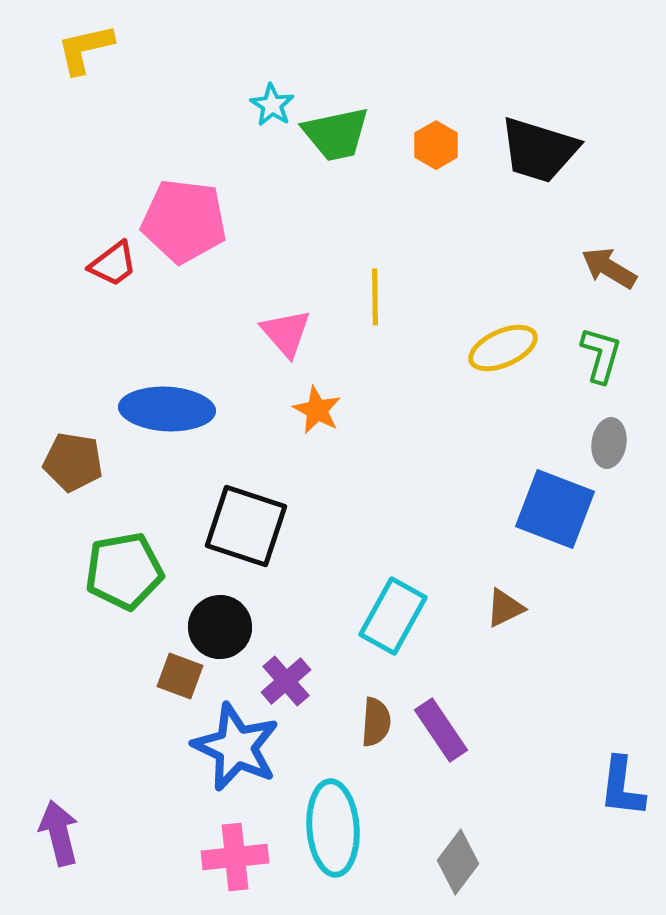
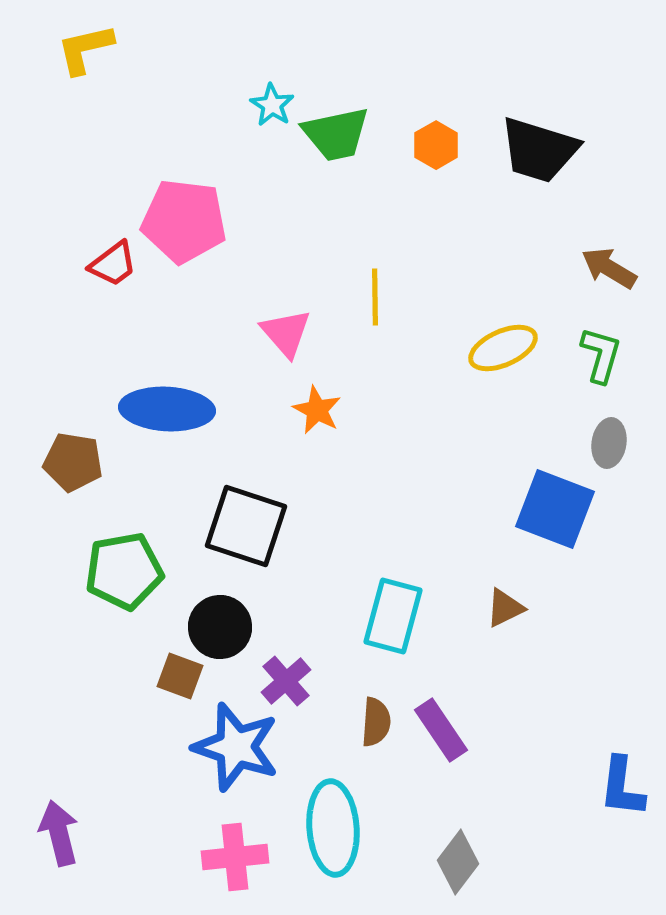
cyan rectangle: rotated 14 degrees counterclockwise
blue star: rotated 6 degrees counterclockwise
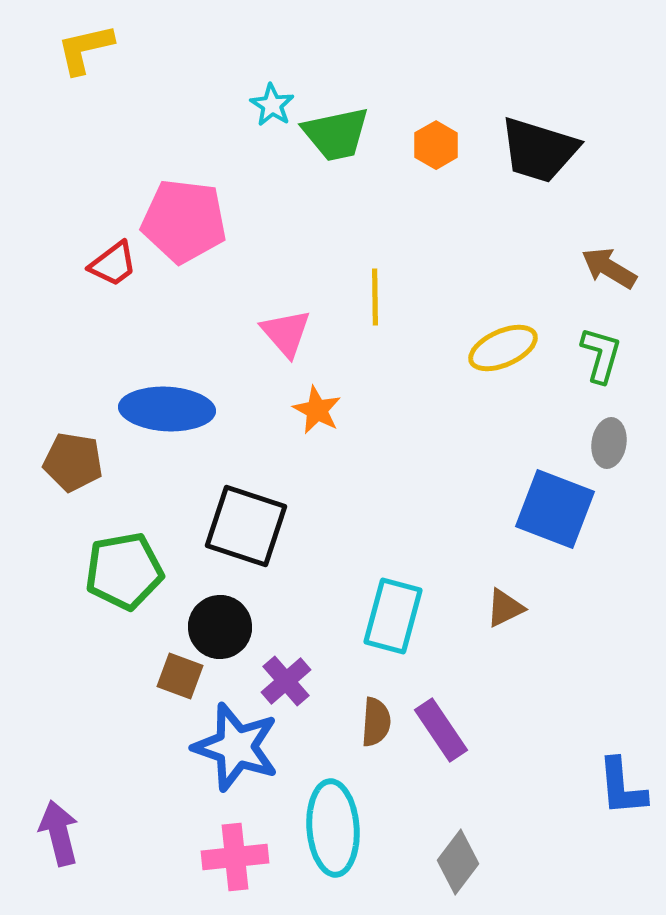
blue L-shape: rotated 12 degrees counterclockwise
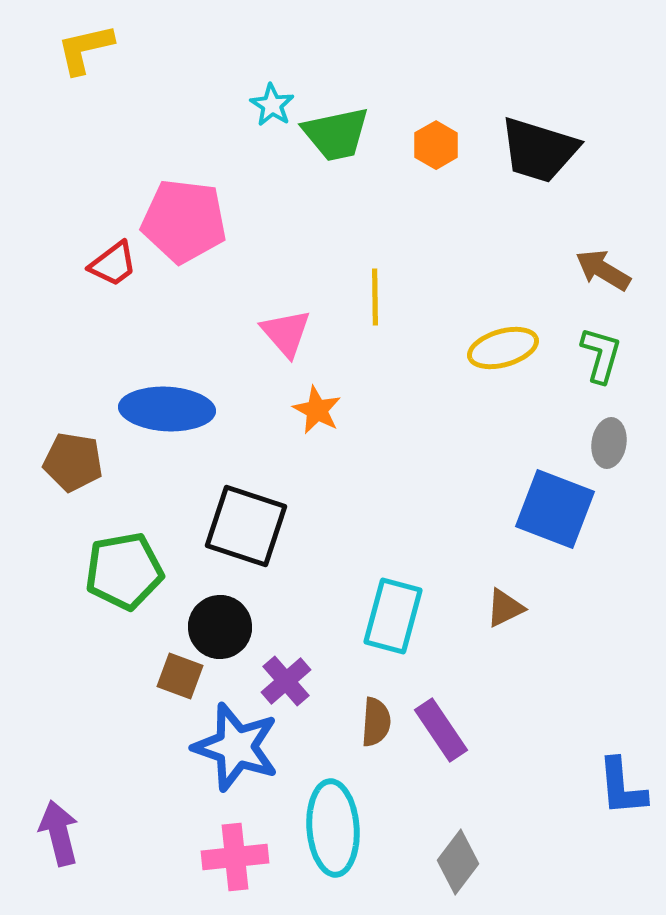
brown arrow: moved 6 px left, 2 px down
yellow ellipse: rotated 8 degrees clockwise
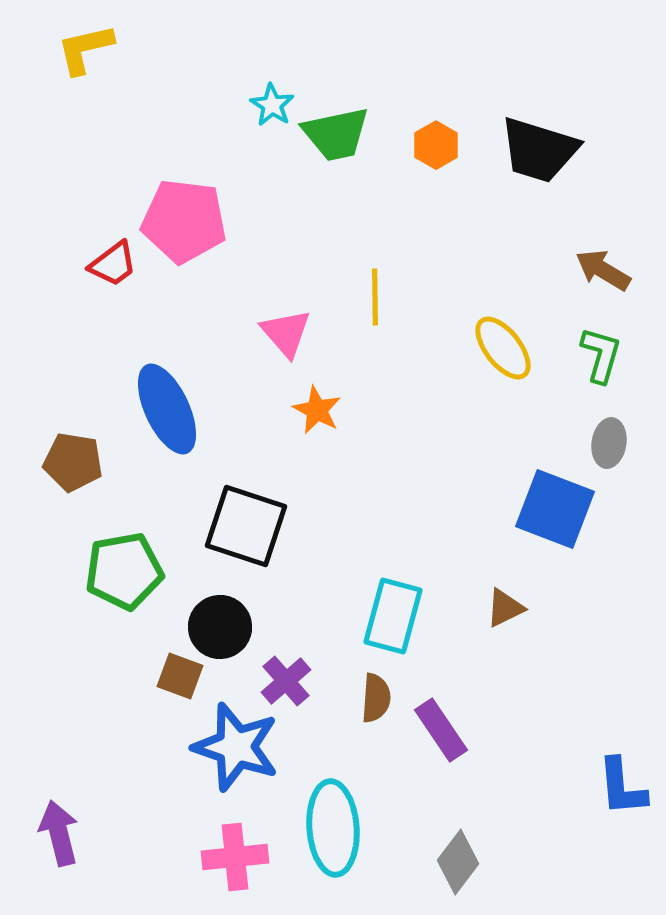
yellow ellipse: rotated 68 degrees clockwise
blue ellipse: rotated 62 degrees clockwise
brown semicircle: moved 24 px up
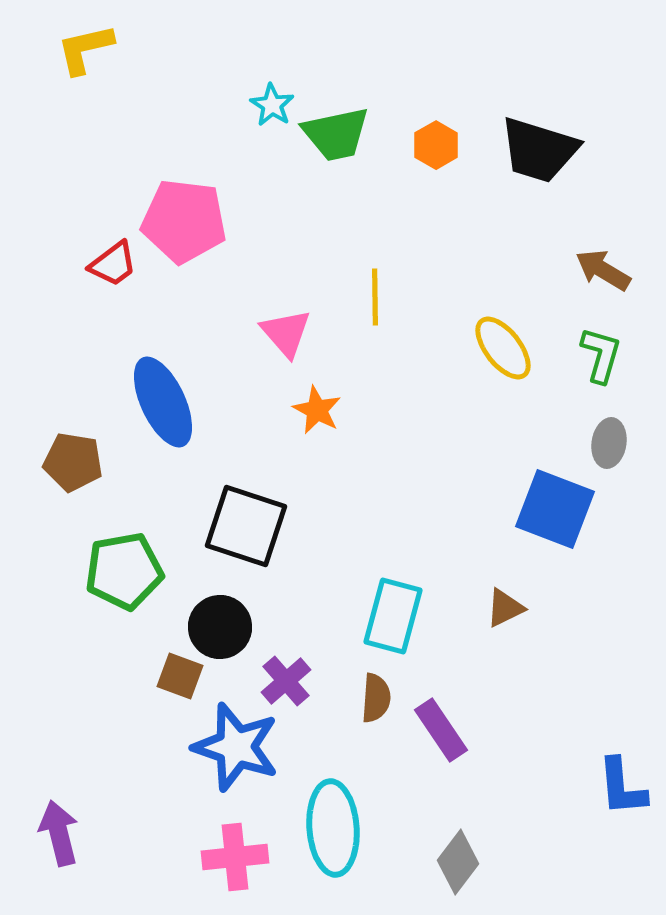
blue ellipse: moved 4 px left, 7 px up
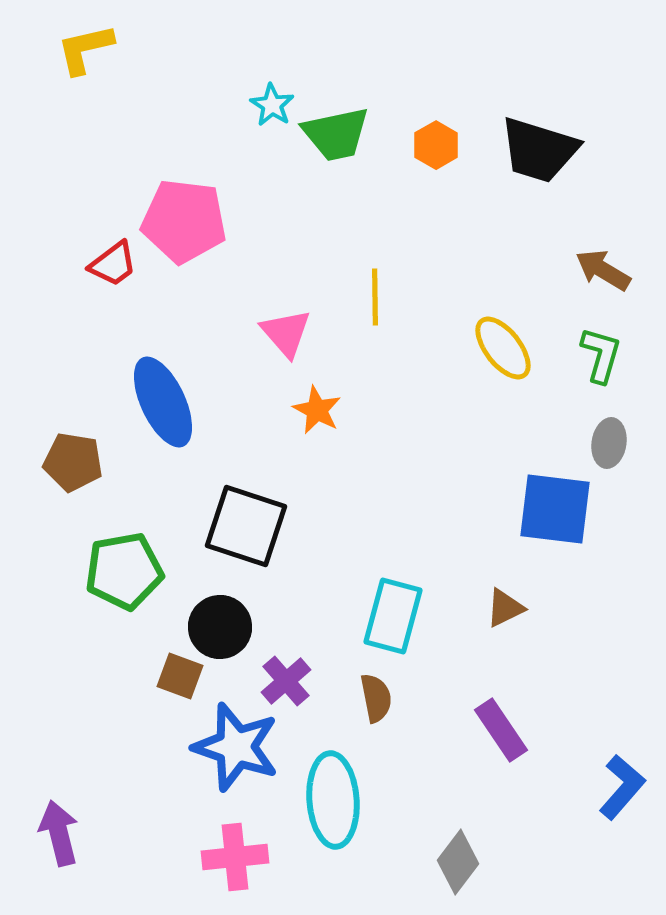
blue square: rotated 14 degrees counterclockwise
brown semicircle: rotated 15 degrees counterclockwise
purple rectangle: moved 60 px right
blue L-shape: rotated 134 degrees counterclockwise
cyan ellipse: moved 28 px up
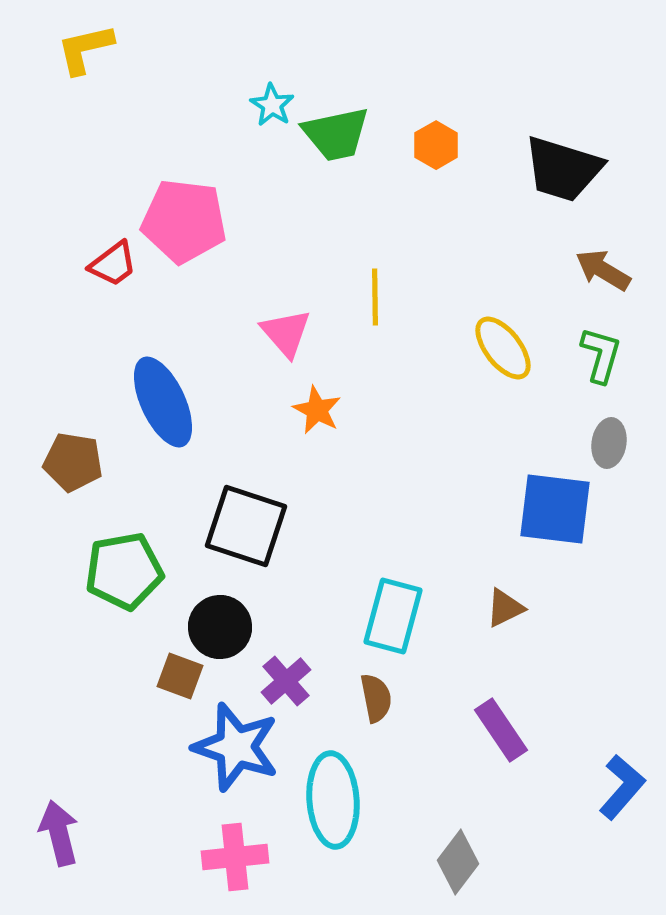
black trapezoid: moved 24 px right, 19 px down
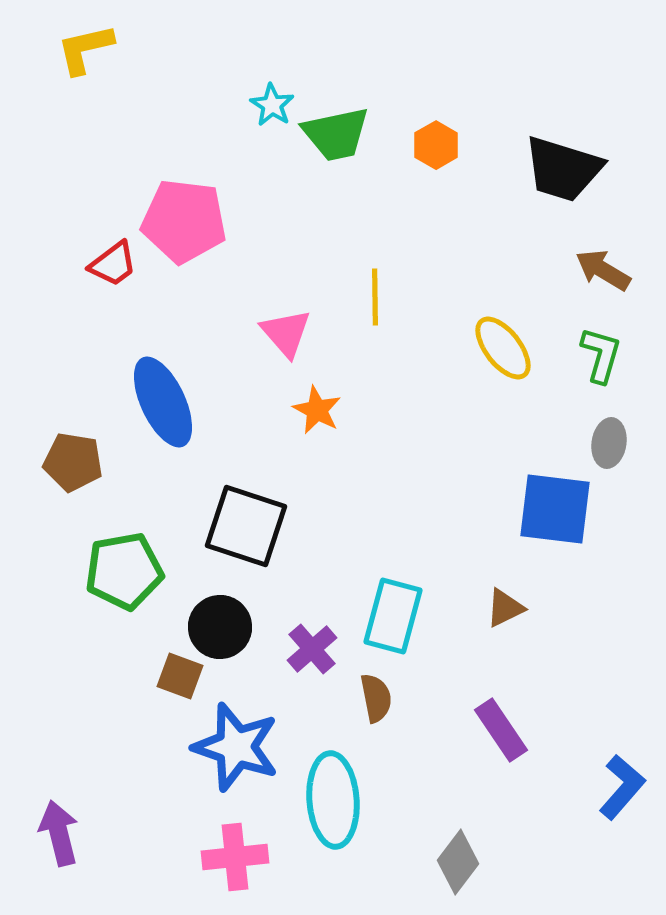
purple cross: moved 26 px right, 32 px up
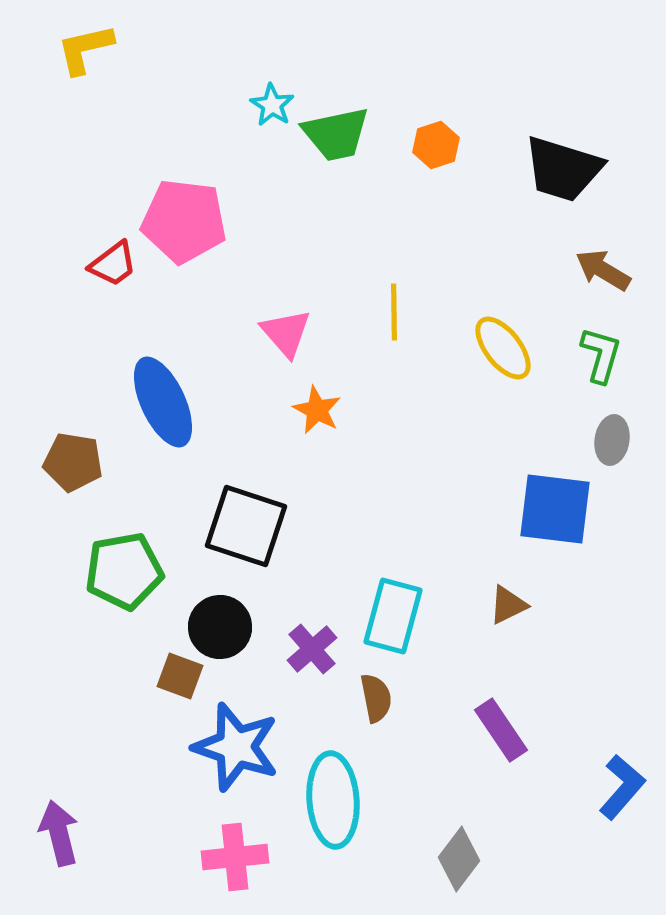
orange hexagon: rotated 12 degrees clockwise
yellow line: moved 19 px right, 15 px down
gray ellipse: moved 3 px right, 3 px up
brown triangle: moved 3 px right, 3 px up
gray diamond: moved 1 px right, 3 px up
